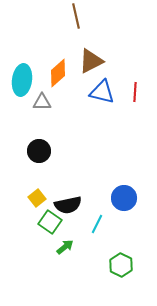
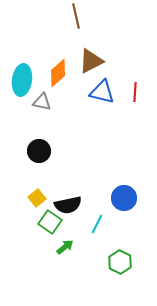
gray triangle: rotated 12 degrees clockwise
green hexagon: moved 1 px left, 3 px up
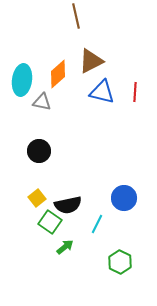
orange diamond: moved 1 px down
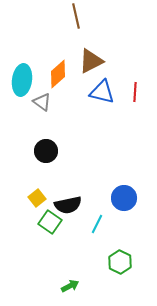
gray triangle: rotated 24 degrees clockwise
black circle: moved 7 px right
green arrow: moved 5 px right, 39 px down; rotated 12 degrees clockwise
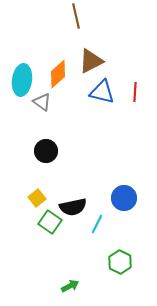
black semicircle: moved 5 px right, 2 px down
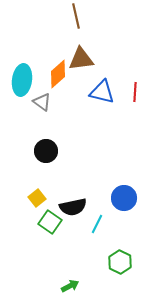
brown triangle: moved 10 px left, 2 px up; rotated 20 degrees clockwise
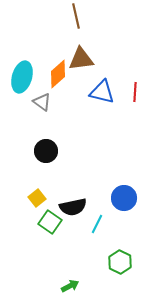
cyan ellipse: moved 3 px up; rotated 8 degrees clockwise
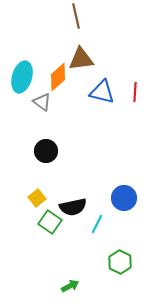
orange diamond: moved 3 px down
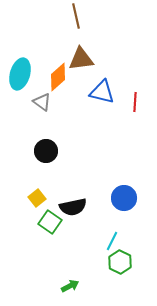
cyan ellipse: moved 2 px left, 3 px up
red line: moved 10 px down
cyan line: moved 15 px right, 17 px down
